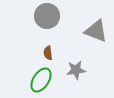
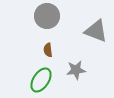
brown semicircle: moved 3 px up
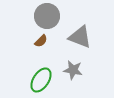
gray triangle: moved 16 px left, 6 px down
brown semicircle: moved 7 px left, 9 px up; rotated 128 degrees counterclockwise
gray star: moved 3 px left; rotated 18 degrees clockwise
